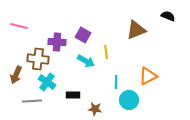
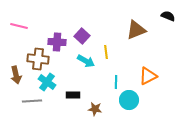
purple square: moved 1 px left, 1 px down; rotated 14 degrees clockwise
brown arrow: rotated 36 degrees counterclockwise
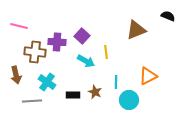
brown cross: moved 3 px left, 7 px up
brown star: moved 17 px up; rotated 16 degrees clockwise
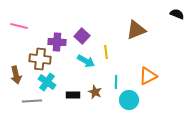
black semicircle: moved 9 px right, 2 px up
brown cross: moved 5 px right, 7 px down
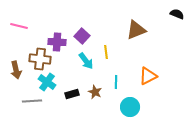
cyan arrow: rotated 24 degrees clockwise
brown arrow: moved 5 px up
black rectangle: moved 1 px left, 1 px up; rotated 16 degrees counterclockwise
cyan circle: moved 1 px right, 7 px down
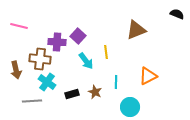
purple square: moved 4 px left
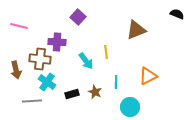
purple square: moved 19 px up
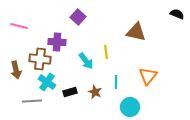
brown triangle: moved 2 px down; rotated 35 degrees clockwise
orange triangle: rotated 24 degrees counterclockwise
black rectangle: moved 2 px left, 2 px up
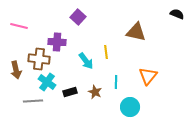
brown cross: moved 1 px left
gray line: moved 1 px right
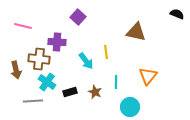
pink line: moved 4 px right
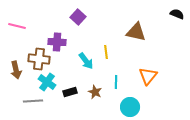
pink line: moved 6 px left
